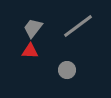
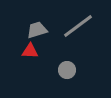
gray trapezoid: moved 4 px right, 2 px down; rotated 35 degrees clockwise
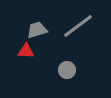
red triangle: moved 4 px left
